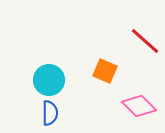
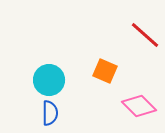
red line: moved 6 px up
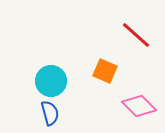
red line: moved 9 px left
cyan circle: moved 2 px right, 1 px down
blue semicircle: rotated 15 degrees counterclockwise
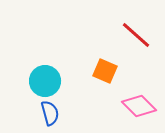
cyan circle: moved 6 px left
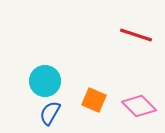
red line: rotated 24 degrees counterclockwise
orange square: moved 11 px left, 29 px down
blue semicircle: rotated 135 degrees counterclockwise
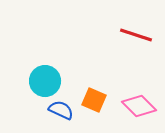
blue semicircle: moved 11 px right, 3 px up; rotated 85 degrees clockwise
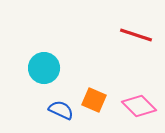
cyan circle: moved 1 px left, 13 px up
